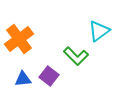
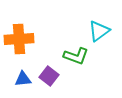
orange cross: rotated 32 degrees clockwise
green L-shape: rotated 25 degrees counterclockwise
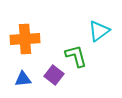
orange cross: moved 6 px right
green L-shape: rotated 125 degrees counterclockwise
purple square: moved 5 px right, 1 px up
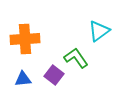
green L-shape: moved 2 px down; rotated 20 degrees counterclockwise
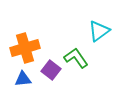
orange cross: moved 9 px down; rotated 12 degrees counterclockwise
purple square: moved 3 px left, 5 px up
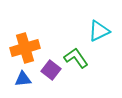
cyan triangle: rotated 10 degrees clockwise
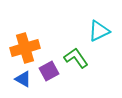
purple square: moved 2 px left, 1 px down; rotated 24 degrees clockwise
blue triangle: rotated 36 degrees clockwise
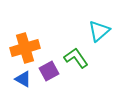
cyan triangle: rotated 15 degrees counterclockwise
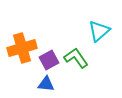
orange cross: moved 3 px left
purple square: moved 11 px up
blue triangle: moved 23 px right, 5 px down; rotated 24 degrees counterclockwise
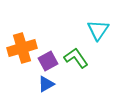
cyan triangle: moved 1 px left, 1 px up; rotated 15 degrees counterclockwise
purple square: moved 1 px left, 1 px down
blue triangle: rotated 36 degrees counterclockwise
